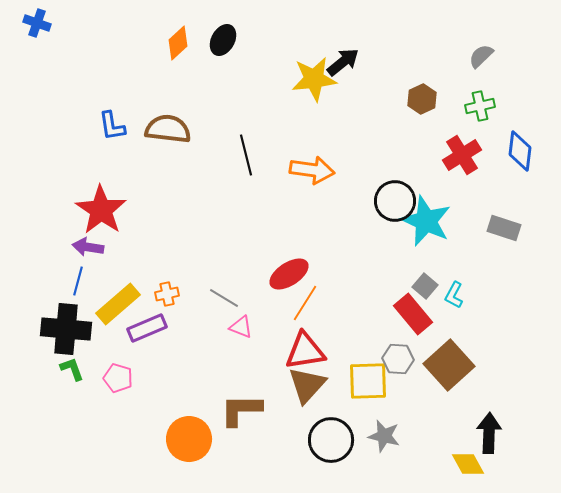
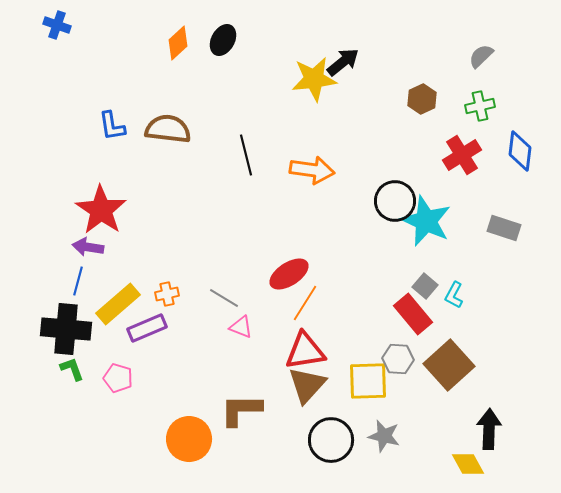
blue cross at (37, 23): moved 20 px right, 2 px down
black arrow at (489, 433): moved 4 px up
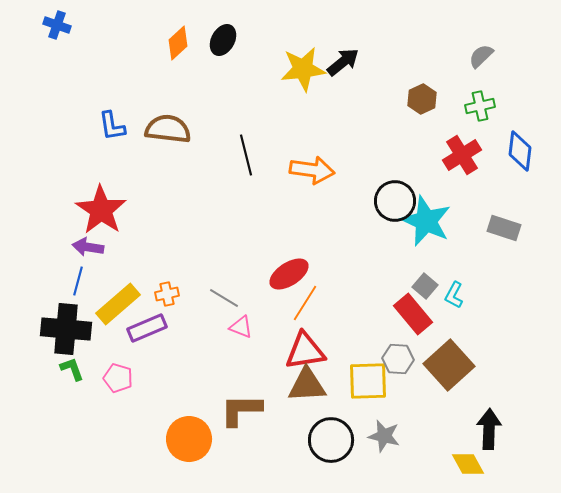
yellow star at (314, 79): moved 11 px left, 10 px up
brown triangle at (307, 385): rotated 45 degrees clockwise
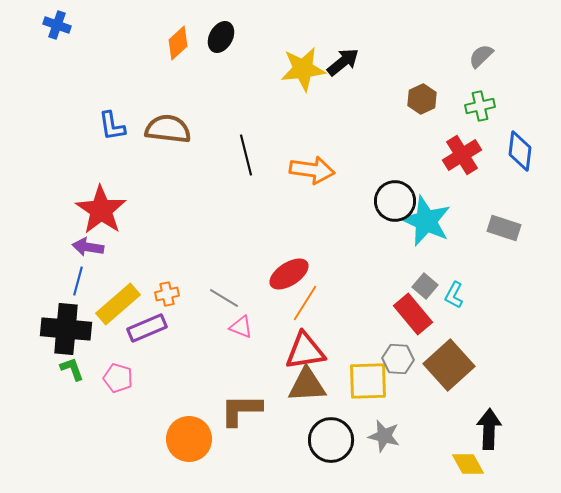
black ellipse at (223, 40): moved 2 px left, 3 px up
